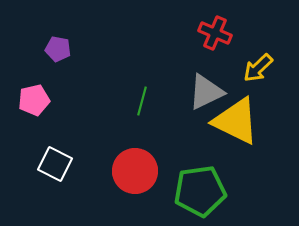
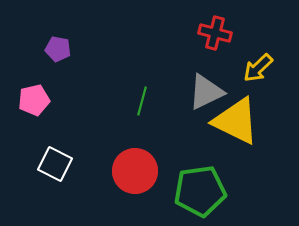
red cross: rotated 8 degrees counterclockwise
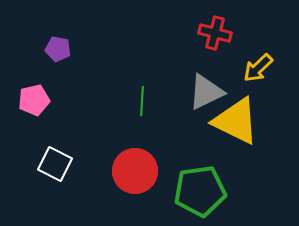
green line: rotated 12 degrees counterclockwise
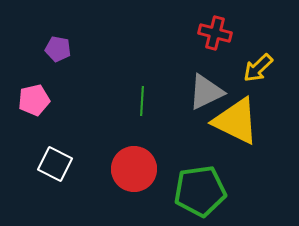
red circle: moved 1 px left, 2 px up
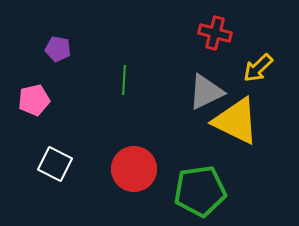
green line: moved 18 px left, 21 px up
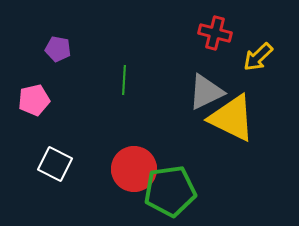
yellow arrow: moved 11 px up
yellow triangle: moved 4 px left, 3 px up
green pentagon: moved 30 px left
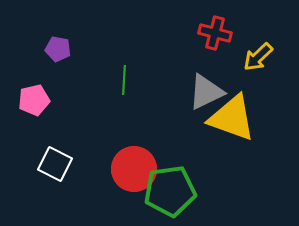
yellow triangle: rotated 6 degrees counterclockwise
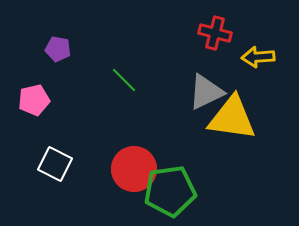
yellow arrow: rotated 40 degrees clockwise
green line: rotated 48 degrees counterclockwise
yellow triangle: rotated 12 degrees counterclockwise
